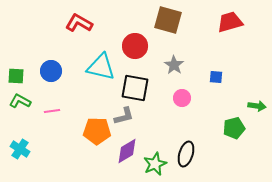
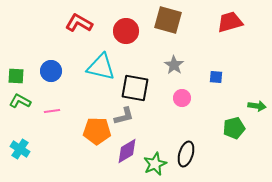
red circle: moved 9 px left, 15 px up
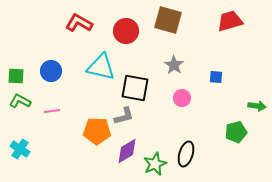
red trapezoid: moved 1 px up
green pentagon: moved 2 px right, 4 px down
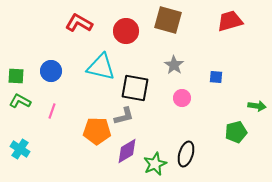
pink line: rotated 63 degrees counterclockwise
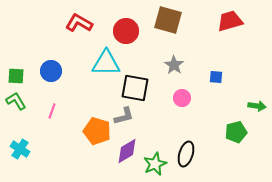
cyan triangle: moved 5 px right, 4 px up; rotated 12 degrees counterclockwise
green L-shape: moved 4 px left; rotated 30 degrees clockwise
orange pentagon: rotated 16 degrees clockwise
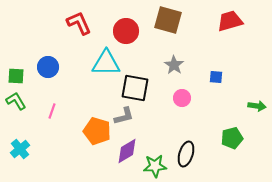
red L-shape: rotated 36 degrees clockwise
blue circle: moved 3 px left, 4 px up
green pentagon: moved 4 px left, 6 px down
cyan cross: rotated 18 degrees clockwise
green star: moved 2 px down; rotated 20 degrees clockwise
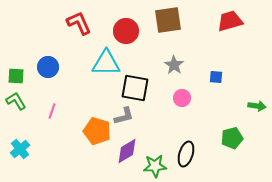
brown square: rotated 24 degrees counterclockwise
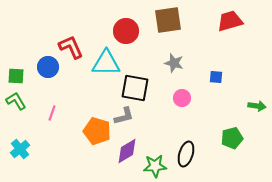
red L-shape: moved 8 px left, 24 px down
gray star: moved 2 px up; rotated 18 degrees counterclockwise
pink line: moved 2 px down
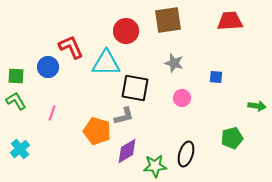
red trapezoid: rotated 12 degrees clockwise
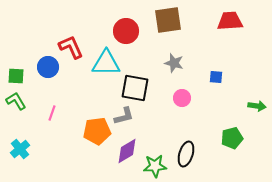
orange pentagon: rotated 24 degrees counterclockwise
